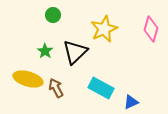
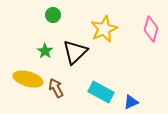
cyan rectangle: moved 4 px down
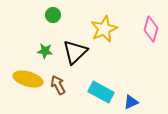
green star: rotated 28 degrees counterclockwise
brown arrow: moved 2 px right, 3 px up
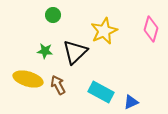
yellow star: moved 2 px down
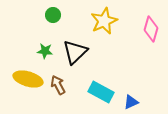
yellow star: moved 10 px up
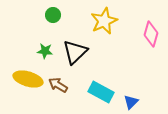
pink diamond: moved 5 px down
brown arrow: rotated 30 degrees counterclockwise
blue triangle: rotated 21 degrees counterclockwise
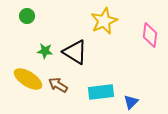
green circle: moved 26 px left, 1 px down
pink diamond: moved 1 px left, 1 px down; rotated 10 degrees counterclockwise
black triangle: rotated 44 degrees counterclockwise
yellow ellipse: rotated 16 degrees clockwise
cyan rectangle: rotated 35 degrees counterclockwise
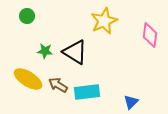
cyan rectangle: moved 14 px left
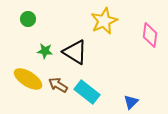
green circle: moved 1 px right, 3 px down
cyan rectangle: rotated 45 degrees clockwise
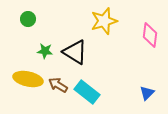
yellow star: rotated 8 degrees clockwise
yellow ellipse: rotated 20 degrees counterclockwise
blue triangle: moved 16 px right, 9 px up
